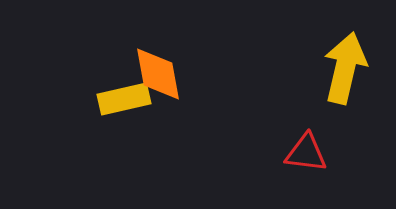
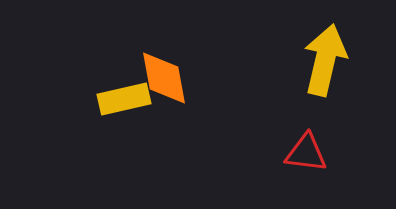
yellow arrow: moved 20 px left, 8 px up
orange diamond: moved 6 px right, 4 px down
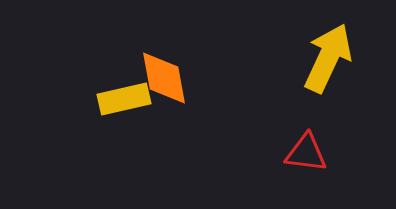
yellow arrow: moved 3 px right, 2 px up; rotated 12 degrees clockwise
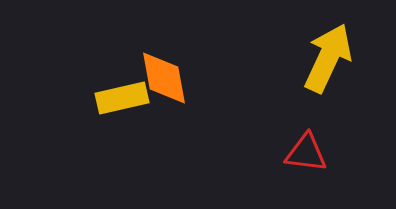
yellow rectangle: moved 2 px left, 1 px up
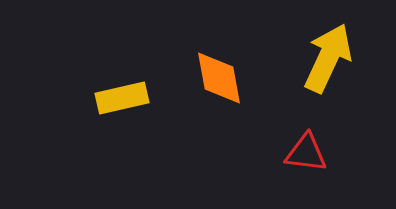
orange diamond: moved 55 px right
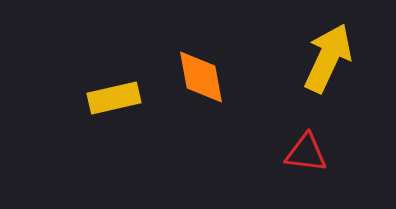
orange diamond: moved 18 px left, 1 px up
yellow rectangle: moved 8 px left
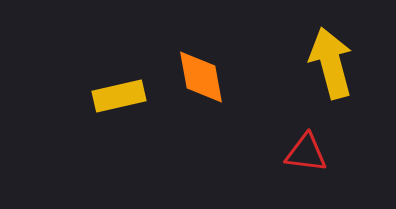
yellow arrow: moved 3 px right, 5 px down; rotated 40 degrees counterclockwise
yellow rectangle: moved 5 px right, 2 px up
